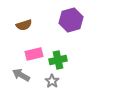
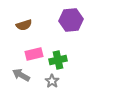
purple hexagon: rotated 10 degrees clockwise
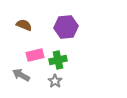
purple hexagon: moved 5 px left, 7 px down
brown semicircle: rotated 140 degrees counterclockwise
pink rectangle: moved 1 px right, 1 px down
gray star: moved 3 px right
